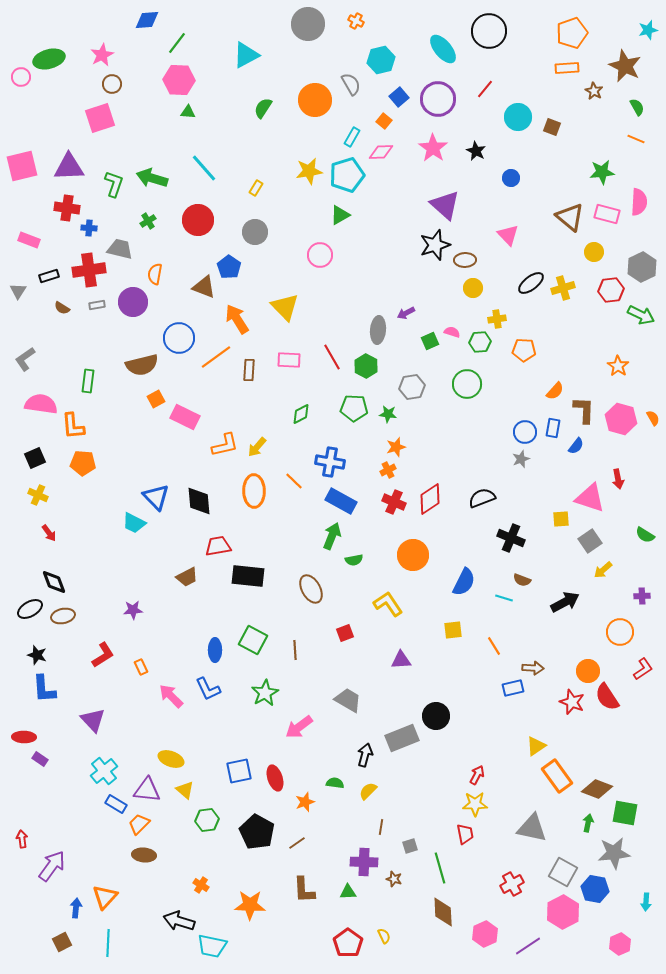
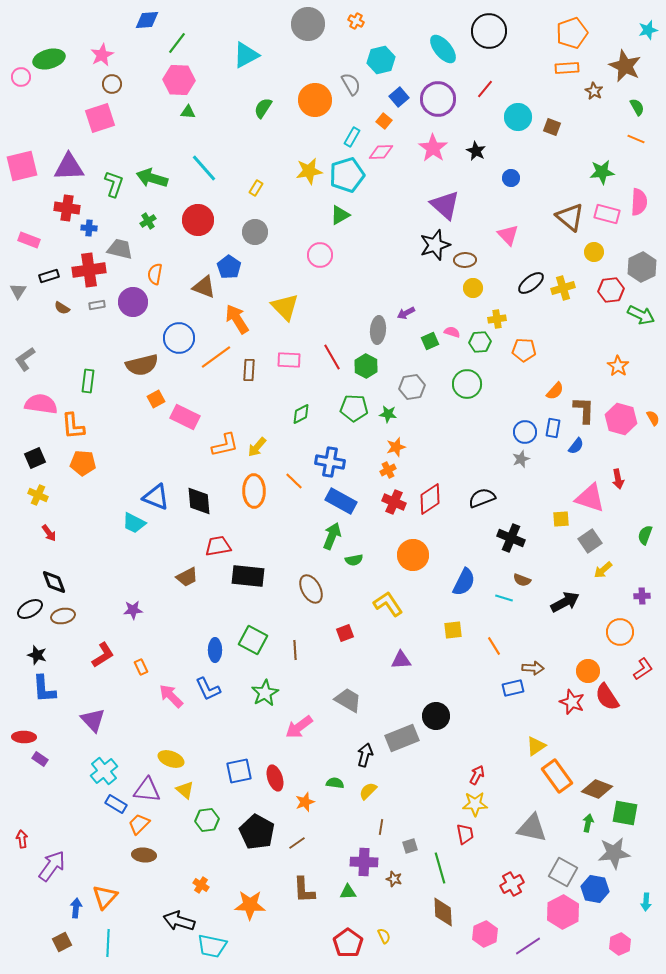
blue triangle at (156, 497): rotated 24 degrees counterclockwise
green semicircle at (645, 535): rotated 78 degrees clockwise
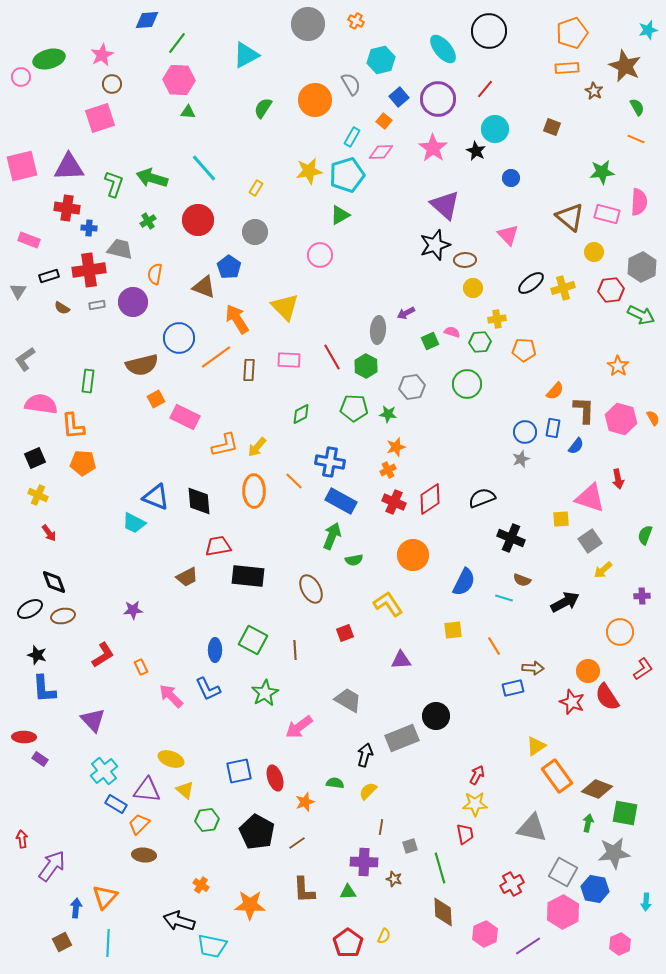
cyan circle at (518, 117): moved 23 px left, 12 px down
yellow semicircle at (384, 936): rotated 49 degrees clockwise
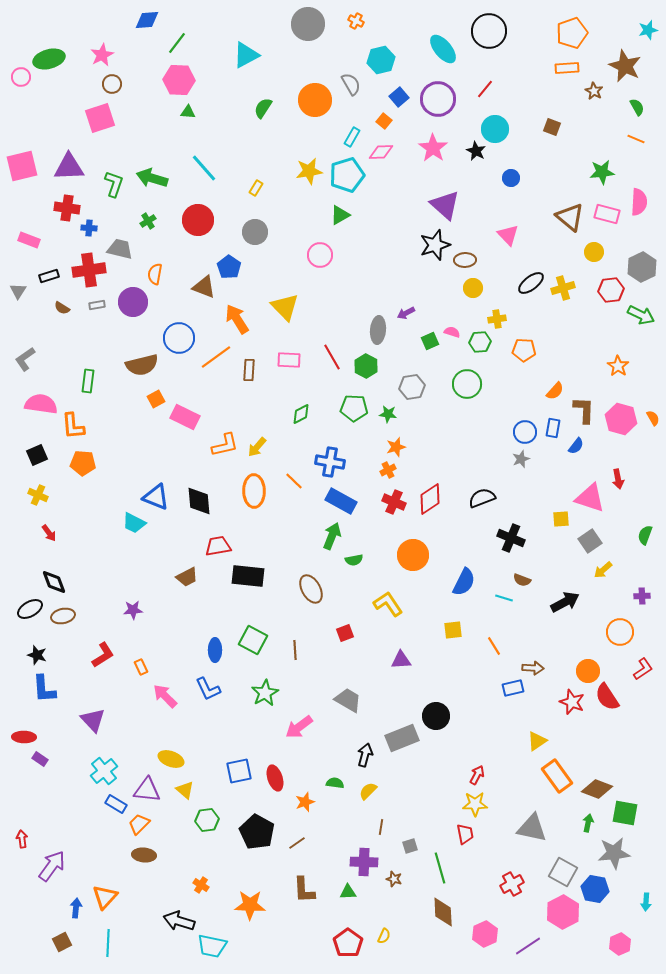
black square at (35, 458): moved 2 px right, 3 px up
pink arrow at (171, 696): moved 6 px left
yellow triangle at (536, 746): moved 1 px right, 5 px up
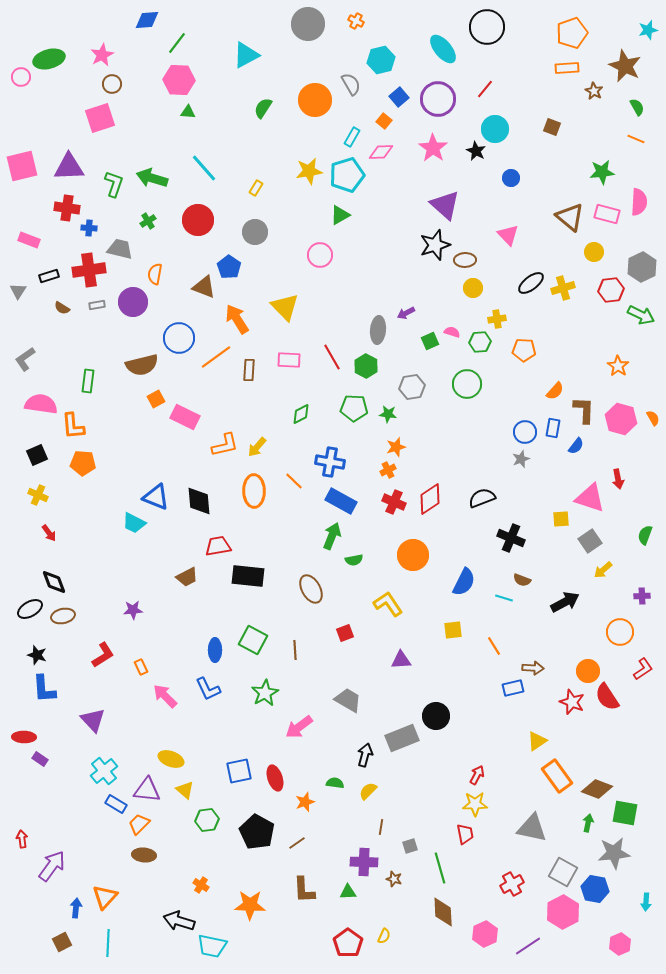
black circle at (489, 31): moved 2 px left, 4 px up
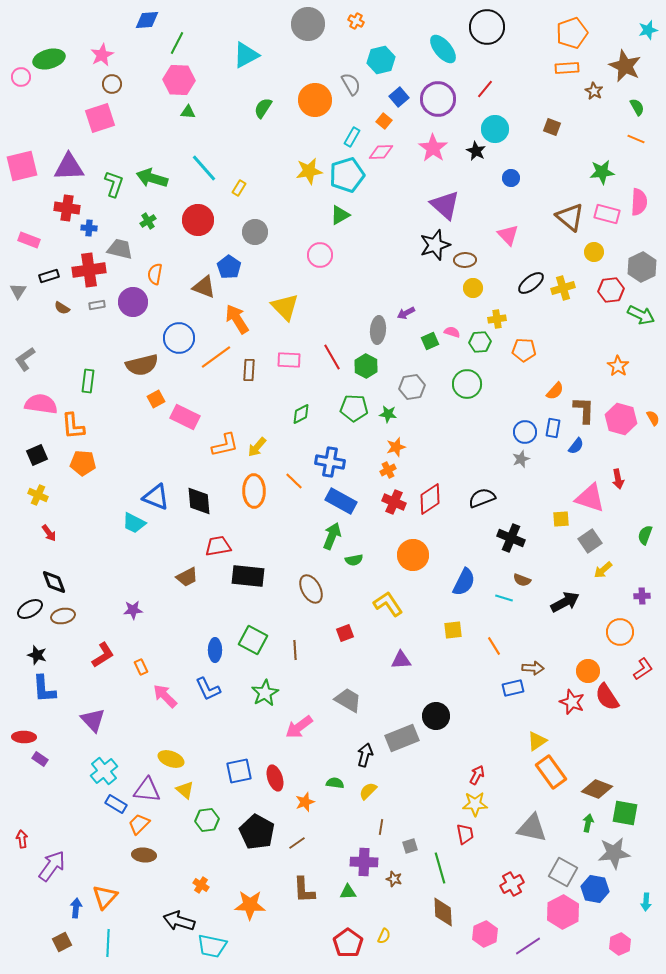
green line at (177, 43): rotated 10 degrees counterclockwise
yellow rectangle at (256, 188): moved 17 px left
orange rectangle at (557, 776): moved 6 px left, 4 px up
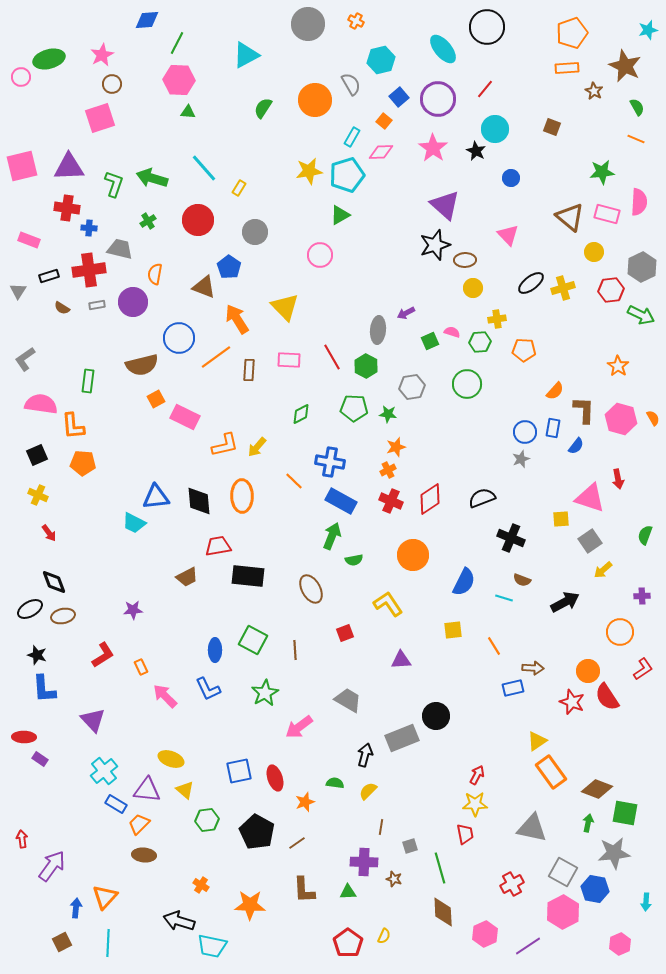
orange ellipse at (254, 491): moved 12 px left, 5 px down
blue triangle at (156, 497): rotated 28 degrees counterclockwise
red cross at (394, 502): moved 3 px left, 1 px up
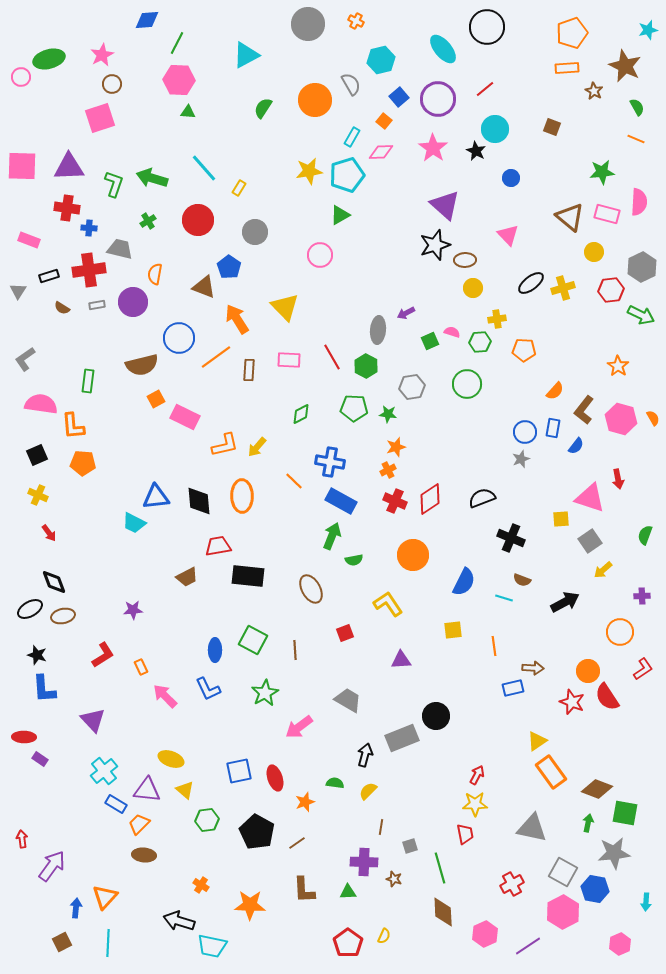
red line at (485, 89): rotated 12 degrees clockwise
pink square at (22, 166): rotated 16 degrees clockwise
brown L-shape at (584, 410): rotated 144 degrees counterclockwise
red cross at (391, 501): moved 4 px right
orange line at (494, 646): rotated 24 degrees clockwise
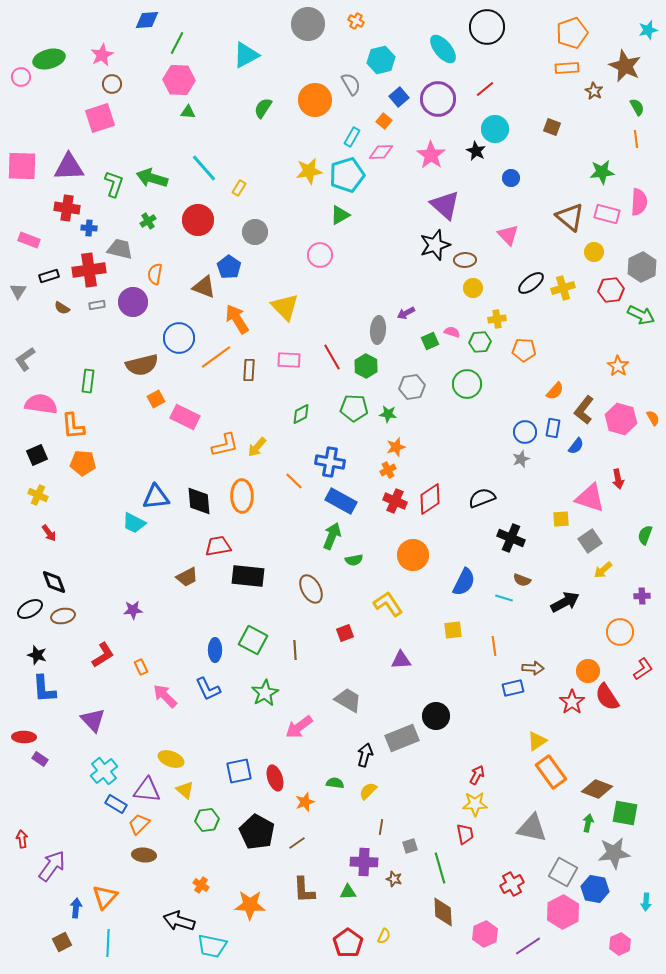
orange line at (636, 139): rotated 60 degrees clockwise
pink star at (433, 148): moved 2 px left, 7 px down
red star at (572, 702): rotated 15 degrees clockwise
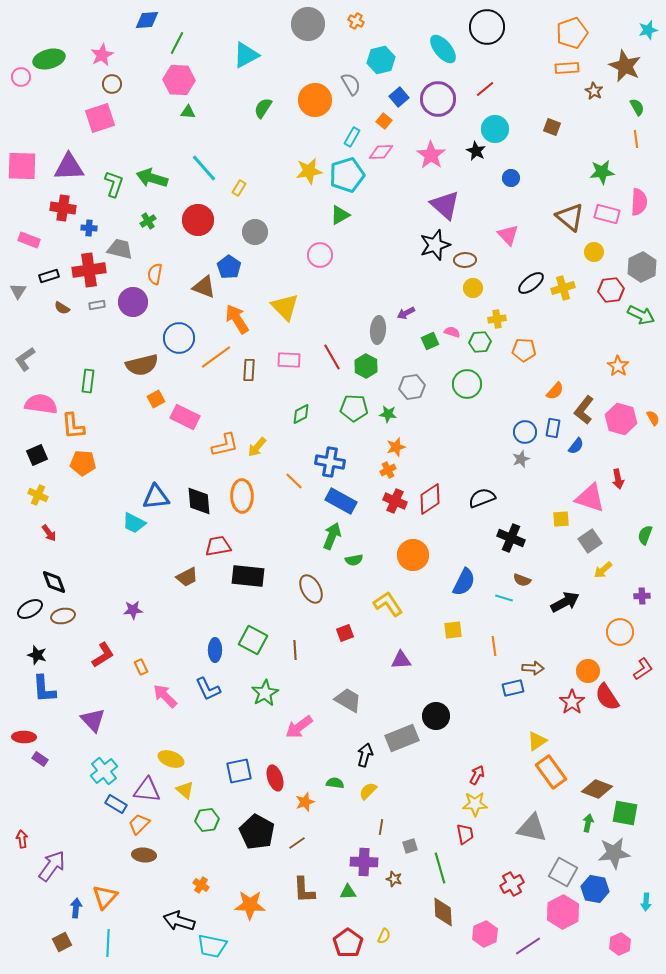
red cross at (67, 208): moved 4 px left
